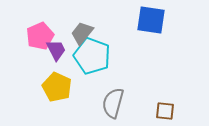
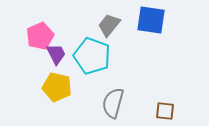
gray trapezoid: moved 27 px right, 8 px up
purple trapezoid: moved 4 px down
yellow pentagon: rotated 12 degrees counterclockwise
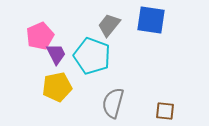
yellow pentagon: rotated 24 degrees counterclockwise
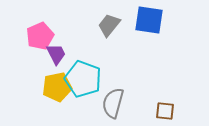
blue square: moved 2 px left
cyan pentagon: moved 9 px left, 23 px down
